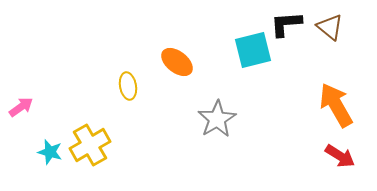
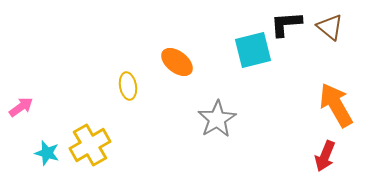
cyan star: moved 3 px left, 1 px down
red arrow: moved 15 px left; rotated 80 degrees clockwise
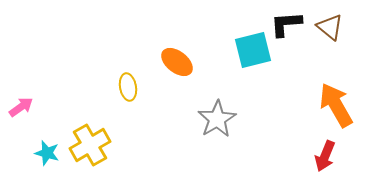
yellow ellipse: moved 1 px down
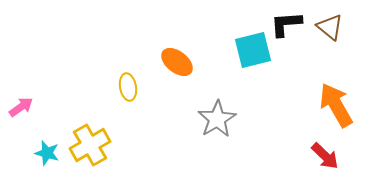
red arrow: rotated 68 degrees counterclockwise
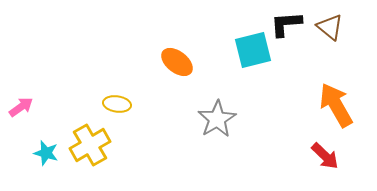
yellow ellipse: moved 11 px left, 17 px down; rotated 72 degrees counterclockwise
cyan star: moved 1 px left
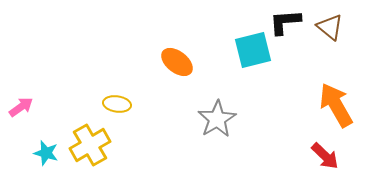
black L-shape: moved 1 px left, 2 px up
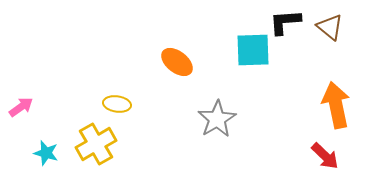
cyan square: rotated 12 degrees clockwise
orange arrow: rotated 18 degrees clockwise
yellow cross: moved 6 px right, 1 px up
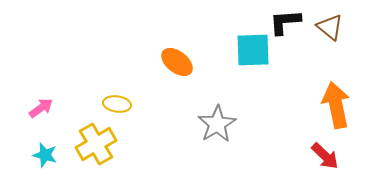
pink arrow: moved 20 px right, 1 px down
gray star: moved 5 px down
cyan star: moved 1 px left, 2 px down
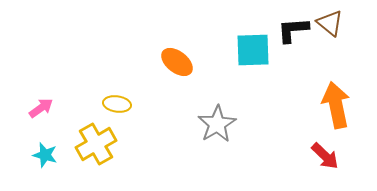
black L-shape: moved 8 px right, 8 px down
brown triangle: moved 4 px up
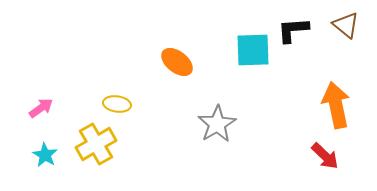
brown triangle: moved 16 px right, 2 px down
cyan star: rotated 15 degrees clockwise
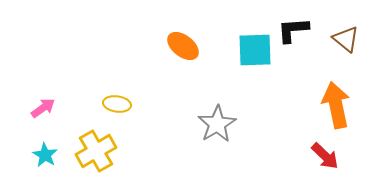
brown triangle: moved 14 px down
cyan square: moved 2 px right
orange ellipse: moved 6 px right, 16 px up
pink arrow: moved 2 px right
yellow cross: moved 7 px down
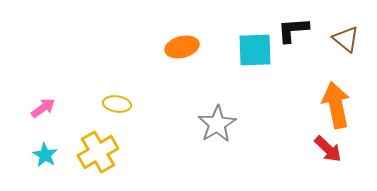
orange ellipse: moved 1 px left, 1 px down; rotated 52 degrees counterclockwise
yellow cross: moved 2 px right, 1 px down
red arrow: moved 3 px right, 7 px up
